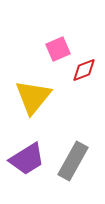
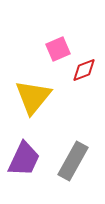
purple trapezoid: moved 3 px left; rotated 33 degrees counterclockwise
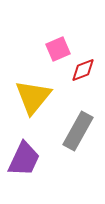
red diamond: moved 1 px left
gray rectangle: moved 5 px right, 30 px up
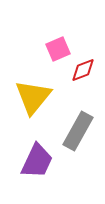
purple trapezoid: moved 13 px right, 2 px down
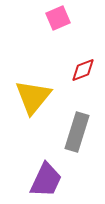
pink square: moved 31 px up
gray rectangle: moved 1 px left, 1 px down; rotated 12 degrees counterclockwise
purple trapezoid: moved 9 px right, 19 px down
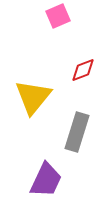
pink square: moved 2 px up
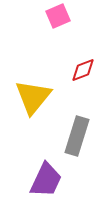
gray rectangle: moved 4 px down
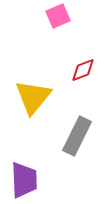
gray rectangle: rotated 9 degrees clockwise
purple trapezoid: moved 22 px left; rotated 27 degrees counterclockwise
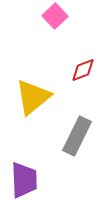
pink square: moved 3 px left; rotated 20 degrees counterclockwise
yellow triangle: rotated 12 degrees clockwise
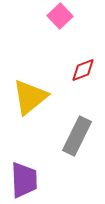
pink square: moved 5 px right
yellow triangle: moved 3 px left
